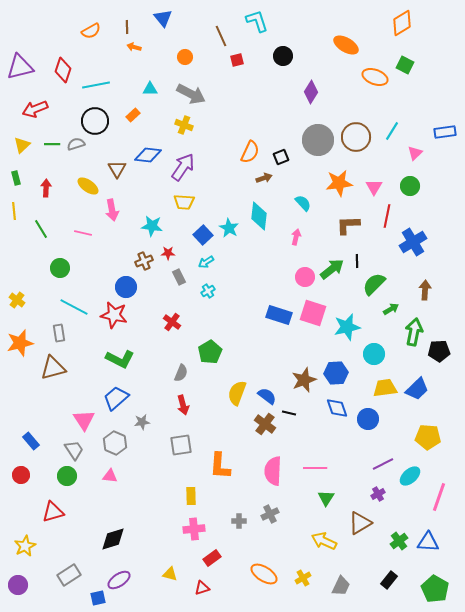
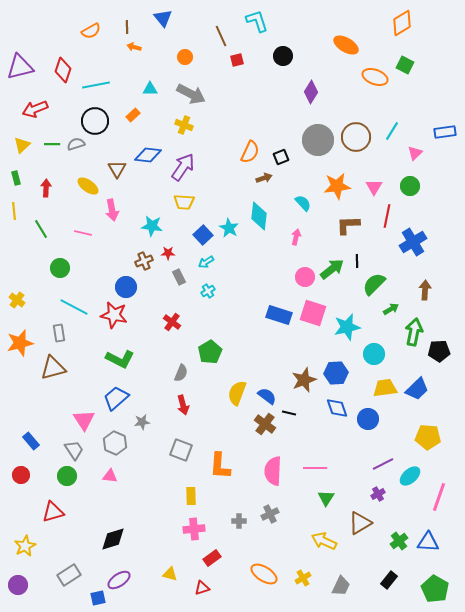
orange star at (339, 183): moved 2 px left, 3 px down
gray square at (181, 445): moved 5 px down; rotated 30 degrees clockwise
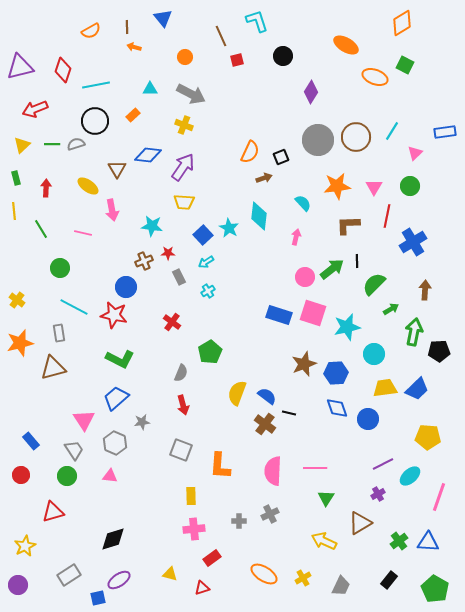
brown star at (304, 380): moved 16 px up
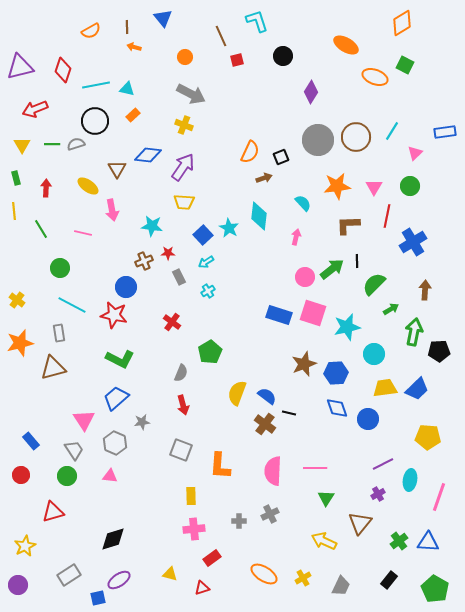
cyan triangle at (150, 89): moved 23 px left; rotated 14 degrees clockwise
yellow triangle at (22, 145): rotated 18 degrees counterclockwise
cyan line at (74, 307): moved 2 px left, 2 px up
cyan ellipse at (410, 476): moved 4 px down; rotated 40 degrees counterclockwise
brown triangle at (360, 523): rotated 20 degrees counterclockwise
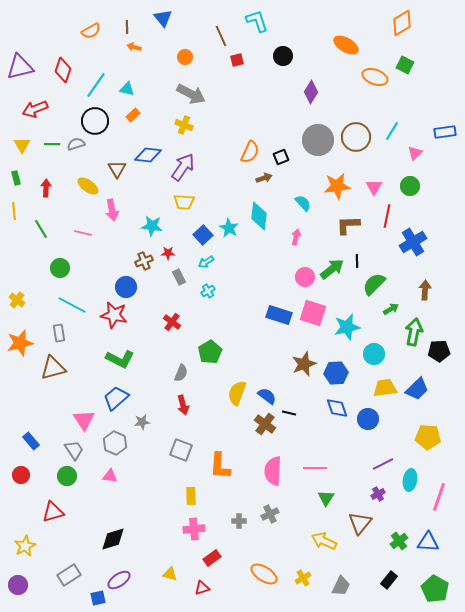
cyan line at (96, 85): rotated 44 degrees counterclockwise
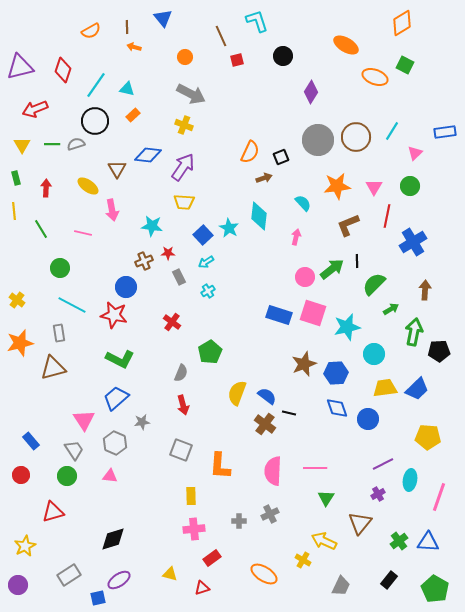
brown L-shape at (348, 225): rotated 20 degrees counterclockwise
yellow cross at (303, 578): moved 18 px up; rotated 28 degrees counterclockwise
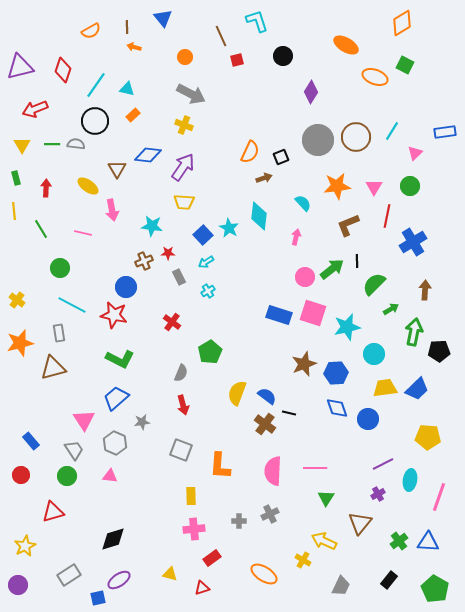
gray semicircle at (76, 144): rotated 24 degrees clockwise
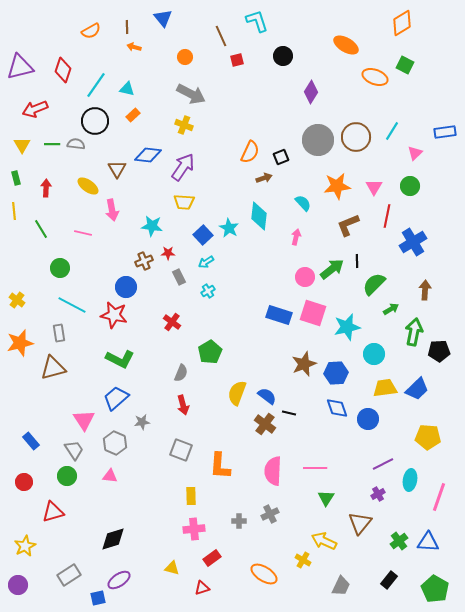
red circle at (21, 475): moved 3 px right, 7 px down
yellow triangle at (170, 574): moved 2 px right, 6 px up
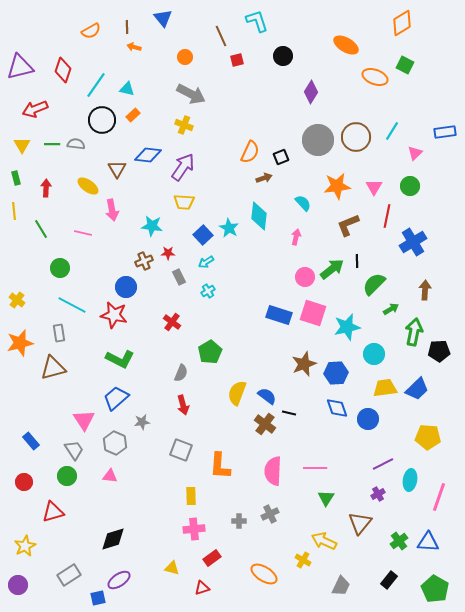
black circle at (95, 121): moved 7 px right, 1 px up
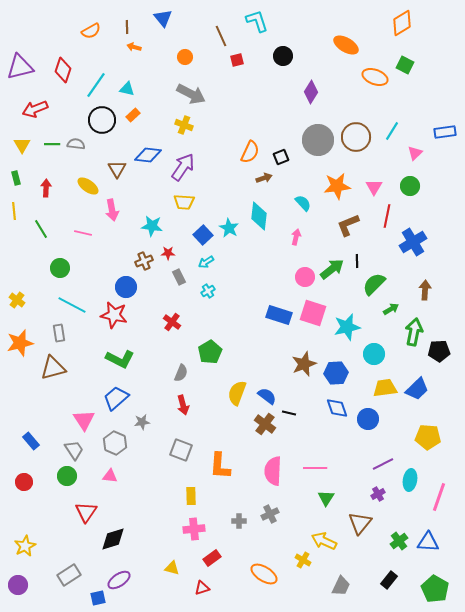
red triangle at (53, 512): moved 33 px right; rotated 40 degrees counterclockwise
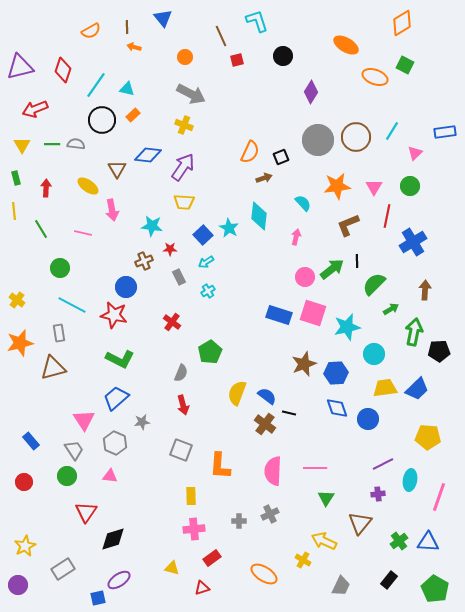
red star at (168, 253): moved 2 px right, 4 px up
purple cross at (378, 494): rotated 24 degrees clockwise
gray rectangle at (69, 575): moved 6 px left, 6 px up
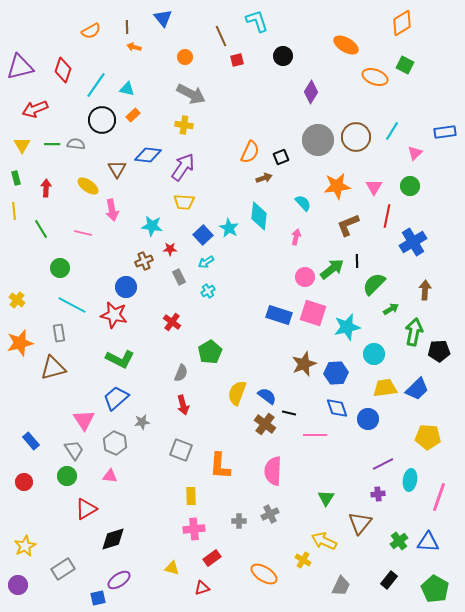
yellow cross at (184, 125): rotated 12 degrees counterclockwise
pink line at (315, 468): moved 33 px up
red triangle at (86, 512): moved 3 px up; rotated 25 degrees clockwise
